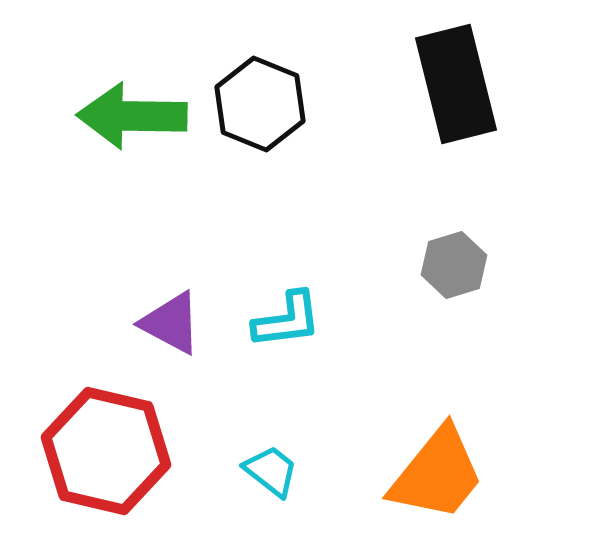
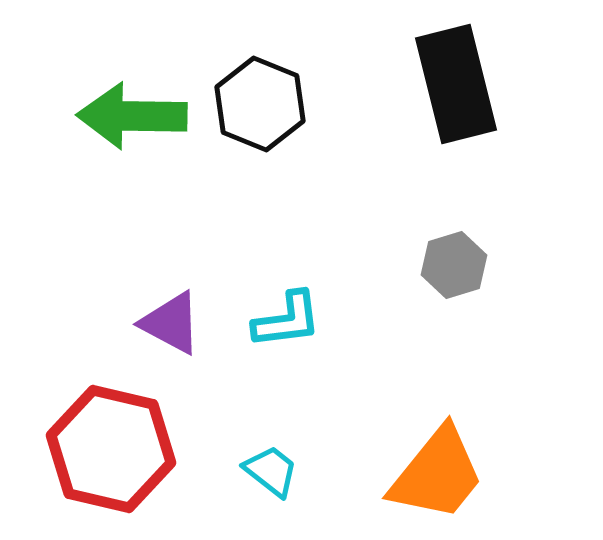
red hexagon: moved 5 px right, 2 px up
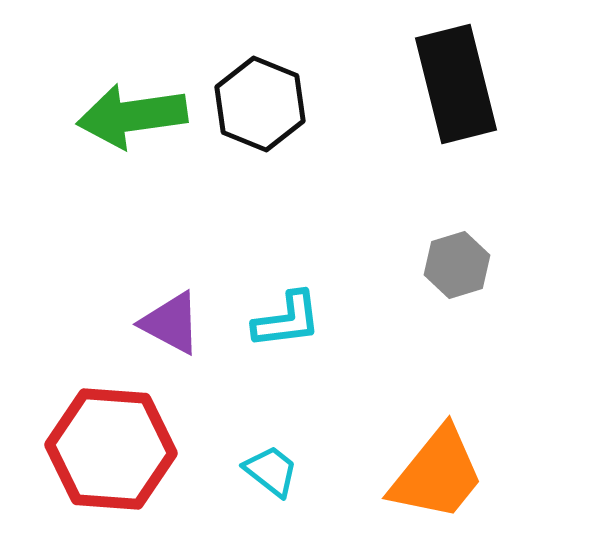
green arrow: rotated 9 degrees counterclockwise
gray hexagon: moved 3 px right
red hexagon: rotated 9 degrees counterclockwise
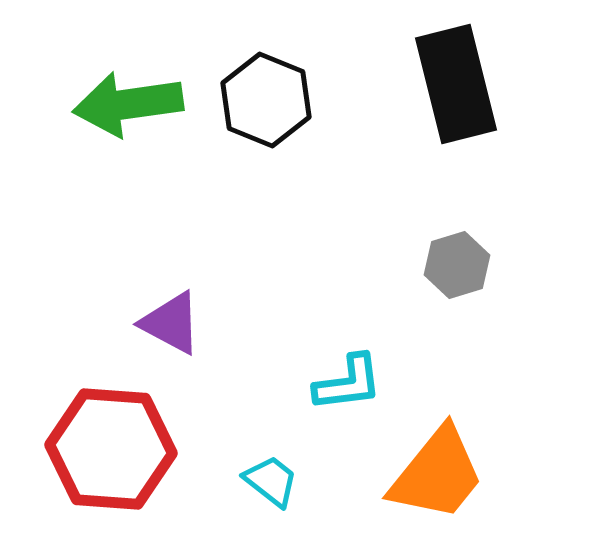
black hexagon: moved 6 px right, 4 px up
green arrow: moved 4 px left, 12 px up
cyan L-shape: moved 61 px right, 63 px down
cyan trapezoid: moved 10 px down
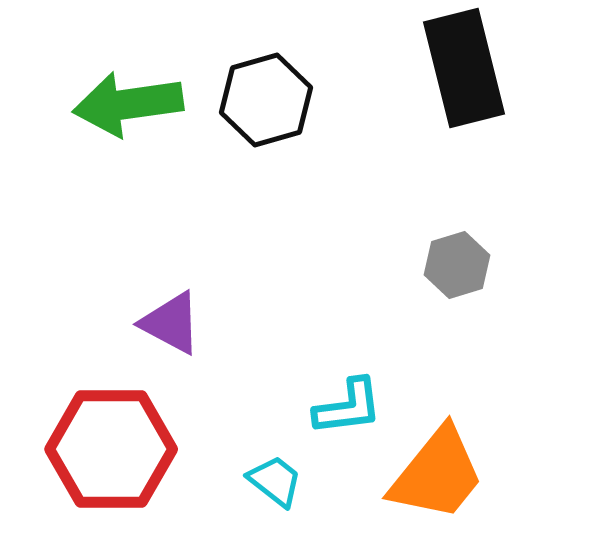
black rectangle: moved 8 px right, 16 px up
black hexagon: rotated 22 degrees clockwise
cyan L-shape: moved 24 px down
red hexagon: rotated 4 degrees counterclockwise
cyan trapezoid: moved 4 px right
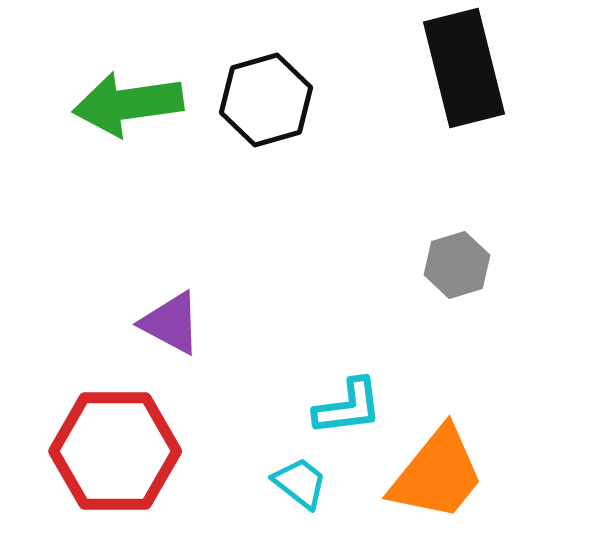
red hexagon: moved 4 px right, 2 px down
cyan trapezoid: moved 25 px right, 2 px down
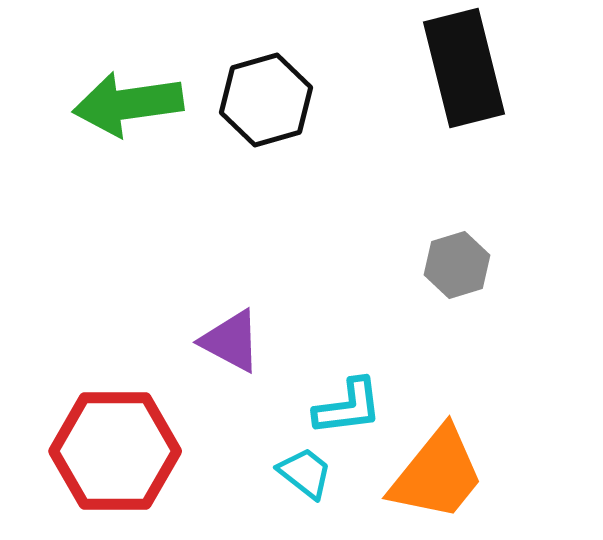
purple triangle: moved 60 px right, 18 px down
cyan trapezoid: moved 5 px right, 10 px up
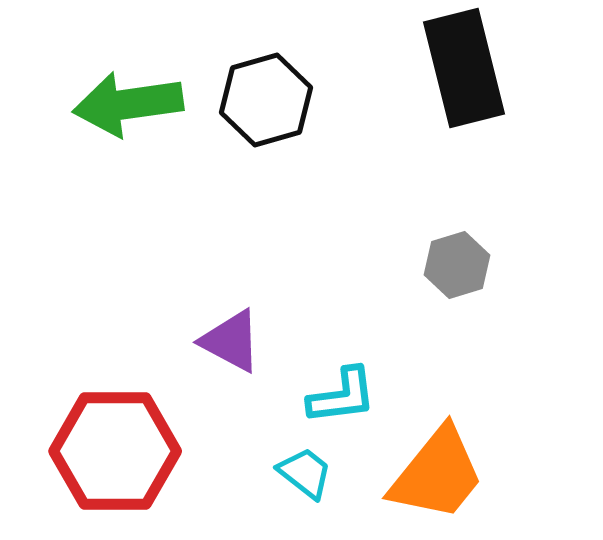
cyan L-shape: moved 6 px left, 11 px up
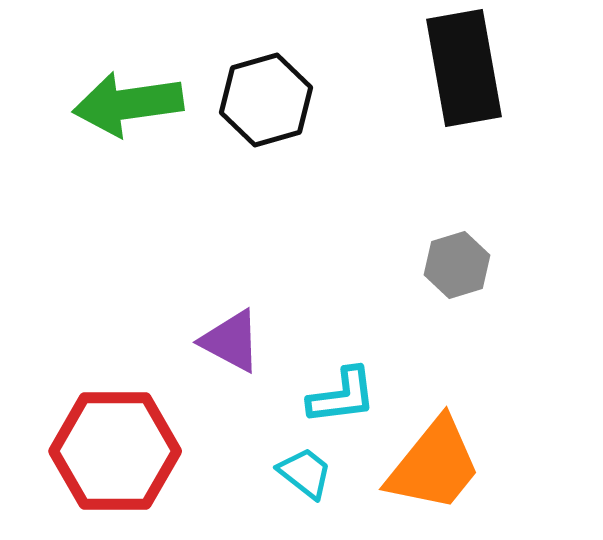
black rectangle: rotated 4 degrees clockwise
orange trapezoid: moved 3 px left, 9 px up
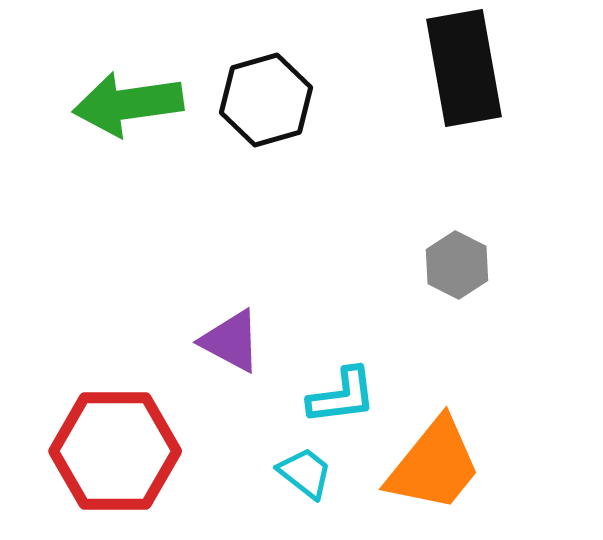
gray hexagon: rotated 16 degrees counterclockwise
